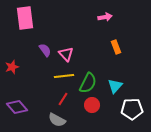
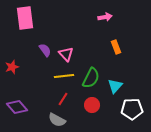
green semicircle: moved 3 px right, 5 px up
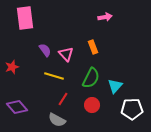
orange rectangle: moved 23 px left
yellow line: moved 10 px left; rotated 24 degrees clockwise
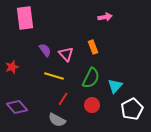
white pentagon: rotated 25 degrees counterclockwise
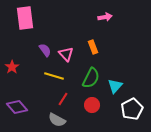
red star: rotated 16 degrees counterclockwise
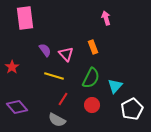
pink arrow: moved 1 px right, 1 px down; rotated 96 degrees counterclockwise
